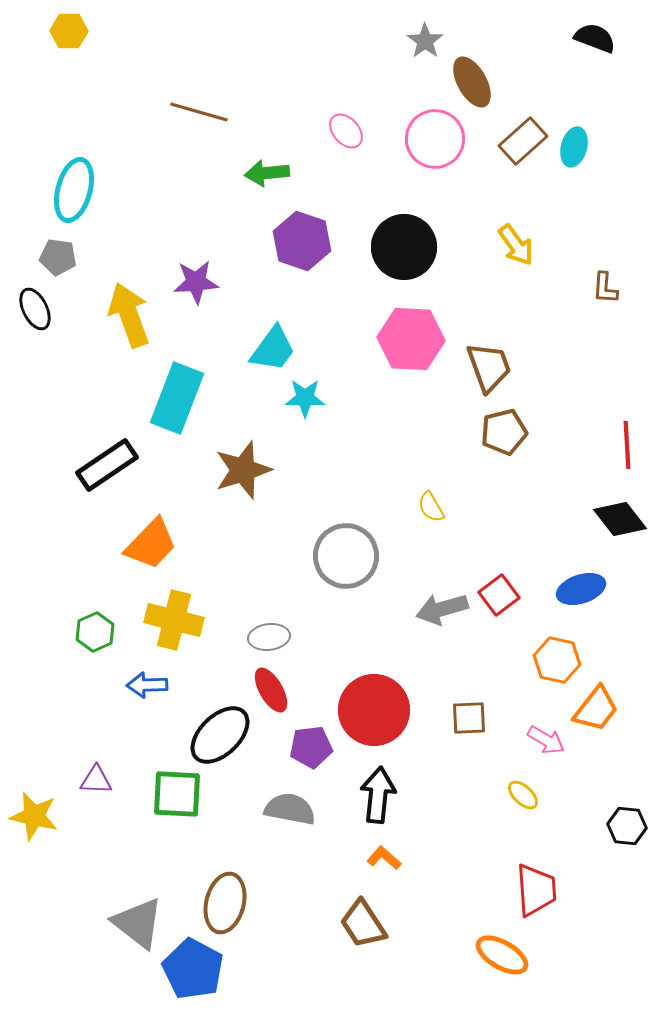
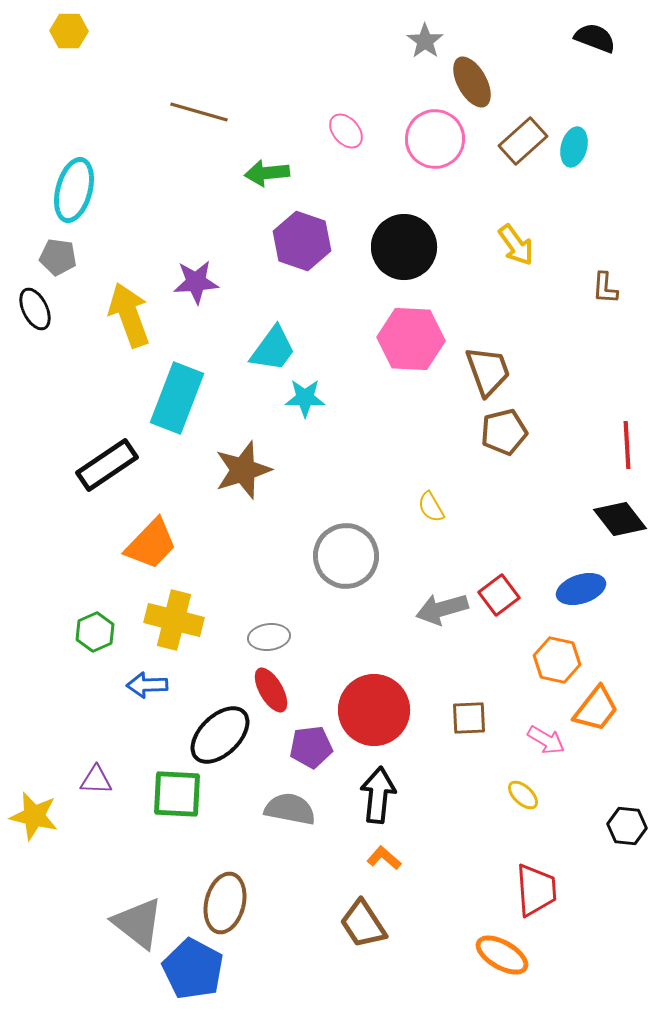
brown trapezoid at (489, 367): moved 1 px left, 4 px down
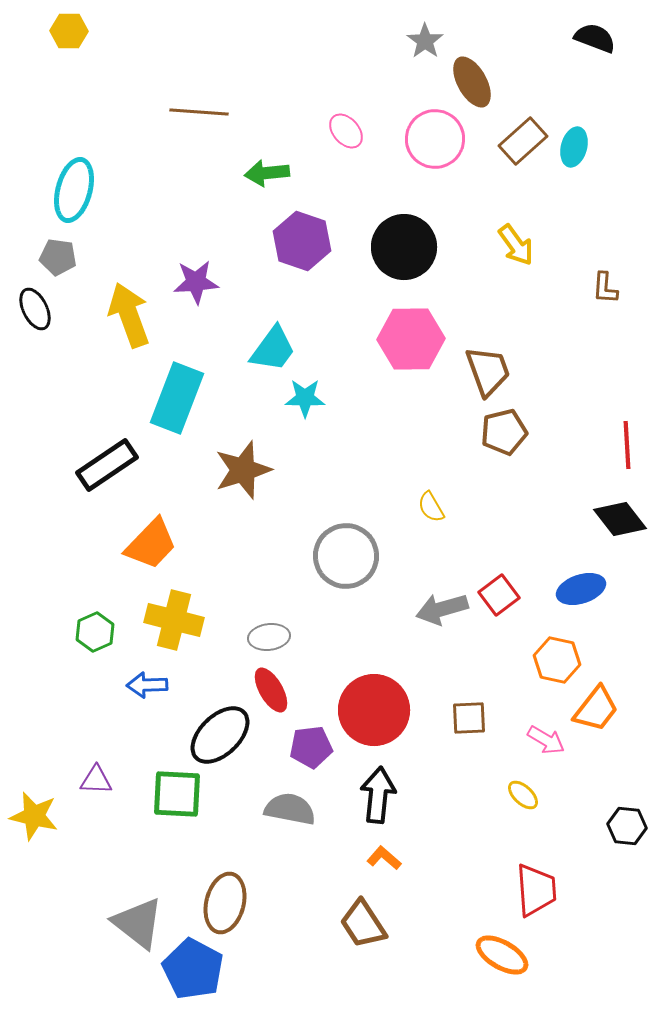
brown line at (199, 112): rotated 12 degrees counterclockwise
pink hexagon at (411, 339): rotated 4 degrees counterclockwise
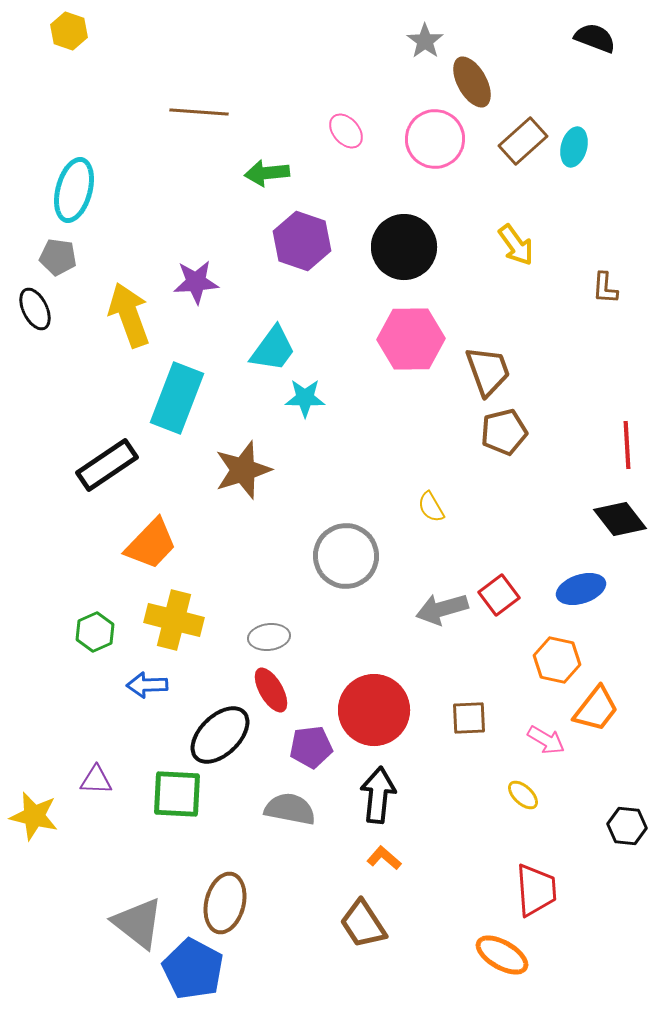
yellow hexagon at (69, 31): rotated 18 degrees clockwise
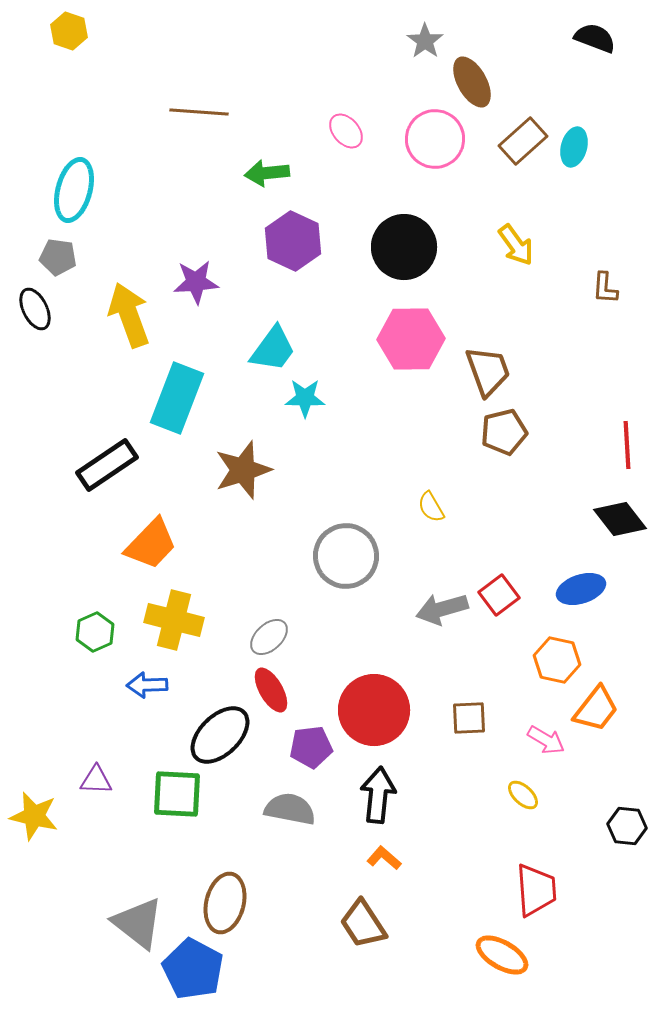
purple hexagon at (302, 241): moved 9 px left; rotated 6 degrees clockwise
gray ellipse at (269, 637): rotated 36 degrees counterclockwise
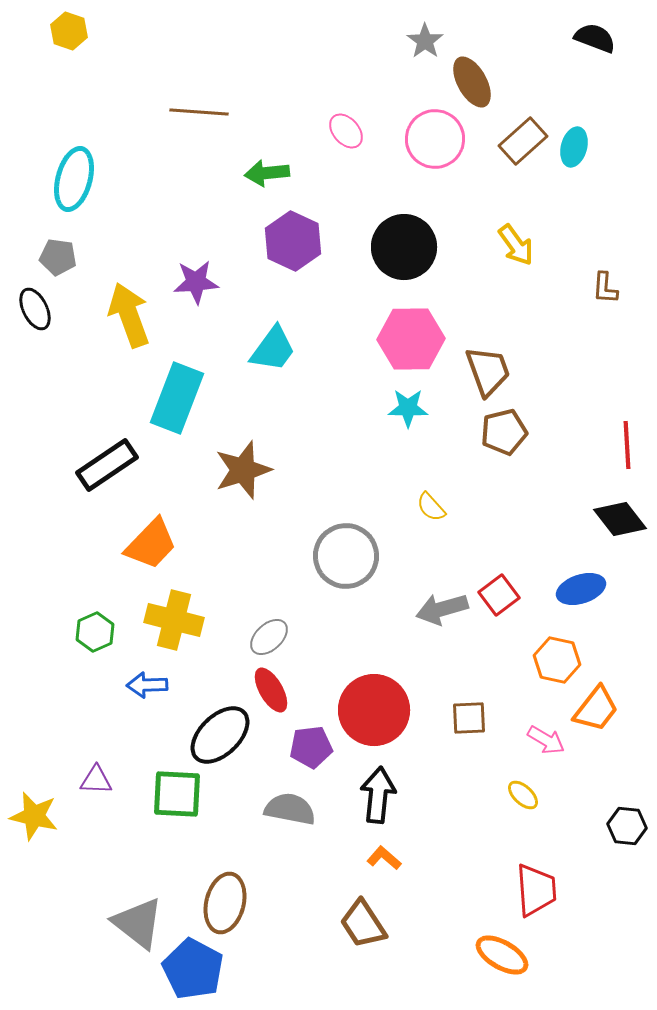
cyan ellipse at (74, 190): moved 11 px up
cyan star at (305, 398): moved 103 px right, 10 px down
yellow semicircle at (431, 507): rotated 12 degrees counterclockwise
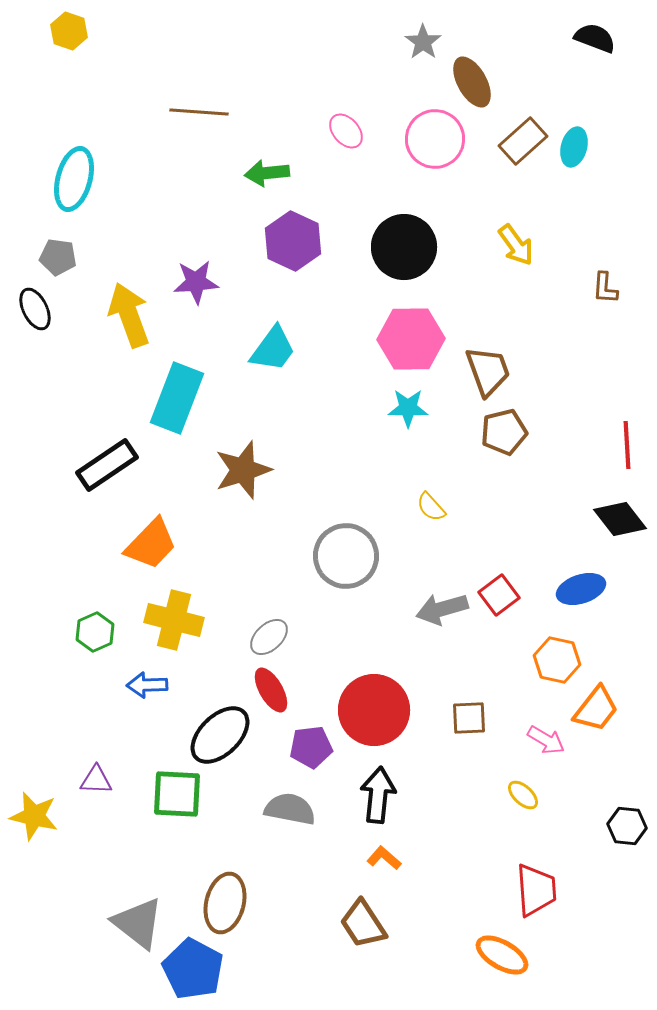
gray star at (425, 41): moved 2 px left, 1 px down
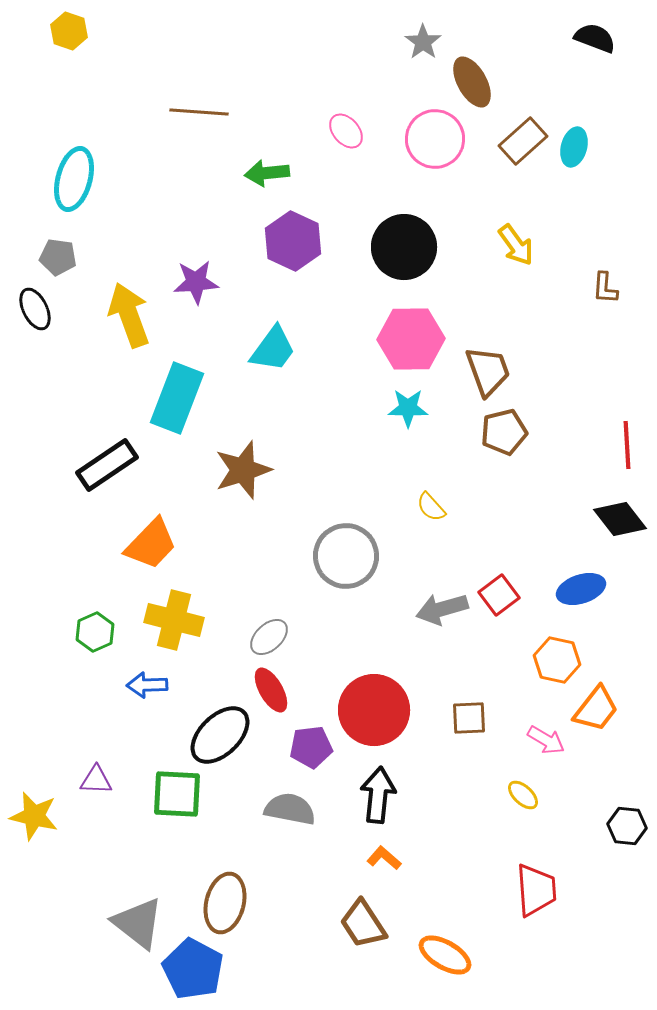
orange ellipse at (502, 955): moved 57 px left
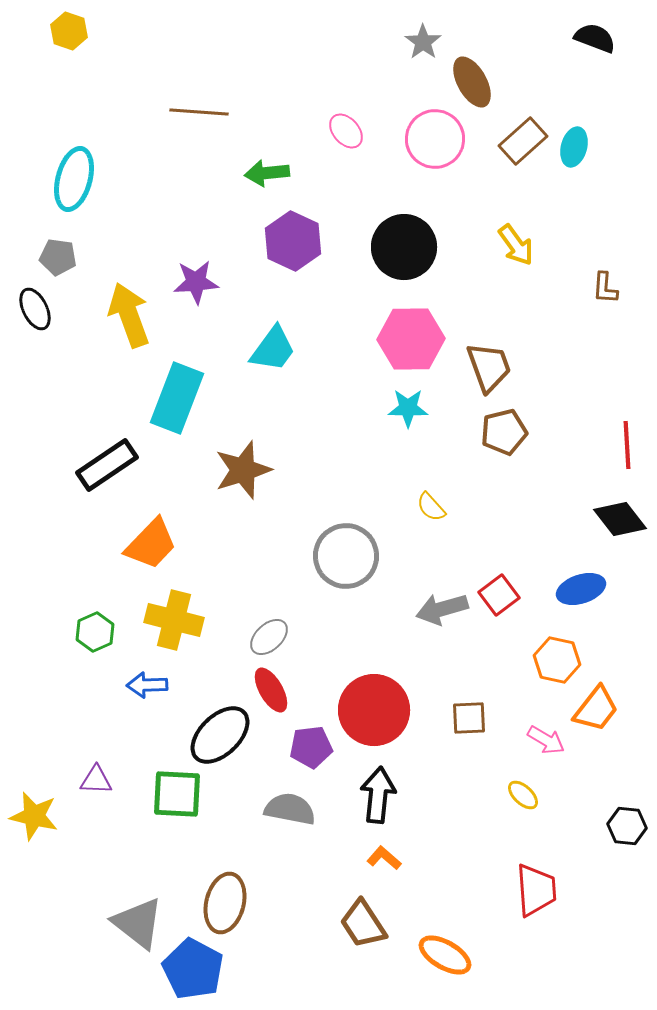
brown trapezoid at (488, 371): moved 1 px right, 4 px up
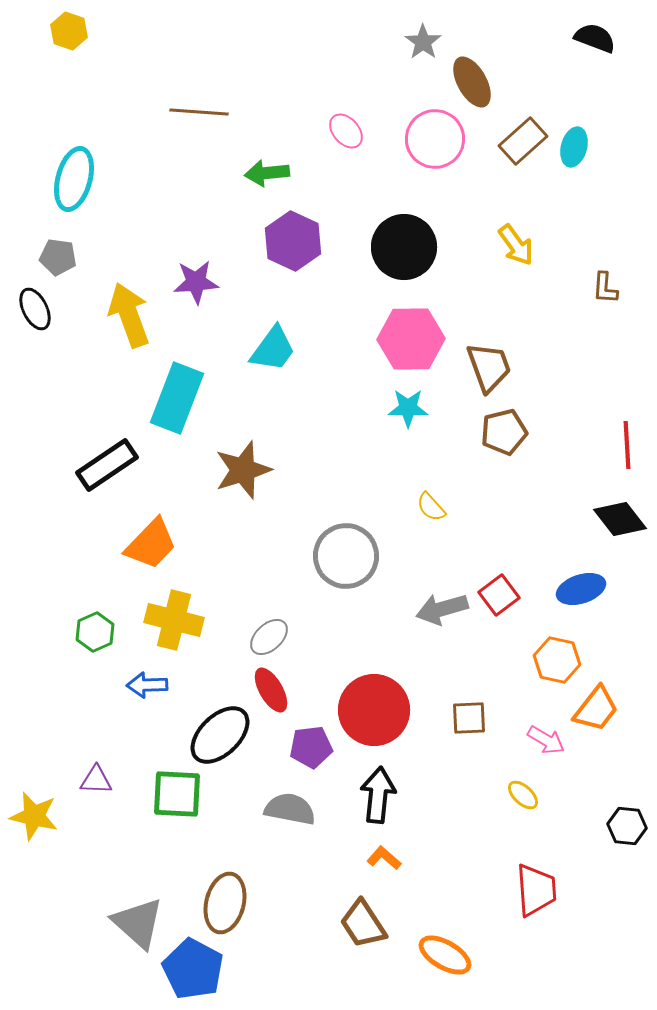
gray triangle at (138, 923): rotated 4 degrees clockwise
